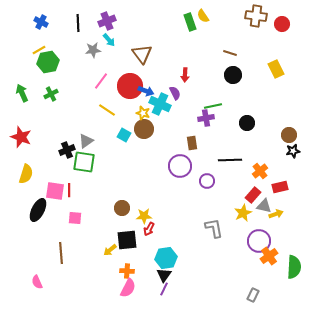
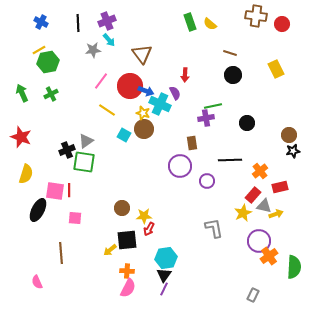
yellow semicircle at (203, 16): moved 7 px right, 8 px down; rotated 16 degrees counterclockwise
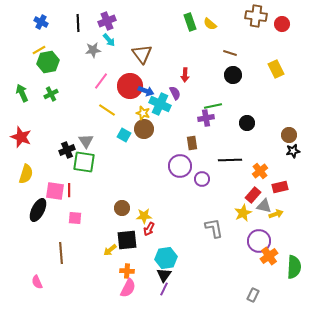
gray triangle at (86, 141): rotated 28 degrees counterclockwise
purple circle at (207, 181): moved 5 px left, 2 px up
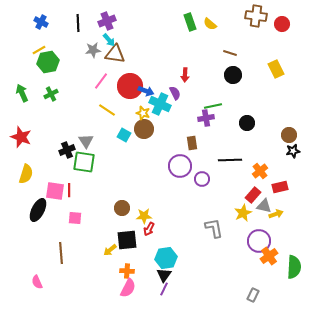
brown triangle at (142, 54): moved 27 px left; rotated 45 degrees counterclockwise
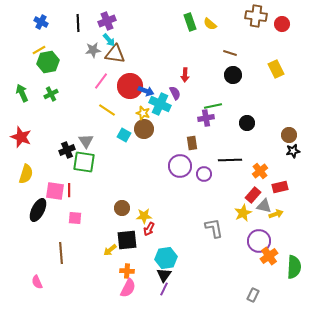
purple circle at (202, 179): moved 2 px right, 5 px up
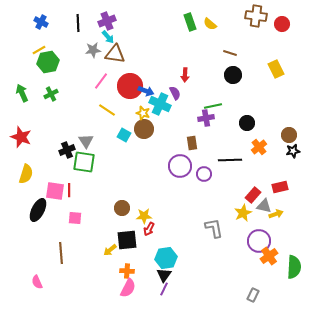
cyan arrow at (109, 40): moved 1 px left, 3 px up
orange cross at (260, 171): moved 1 px left, 24 px up
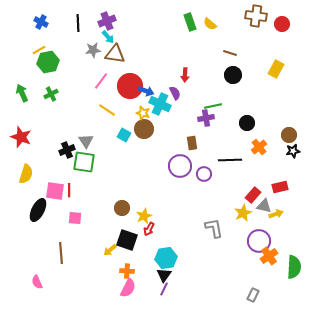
yellow rectangle at (276, 69): rotated 54 degrees clockwise
yellow star at (144, 216): rotated 21 degrees counterclockwise
black square at (127, 240): rotated 25 degrees clockwise
